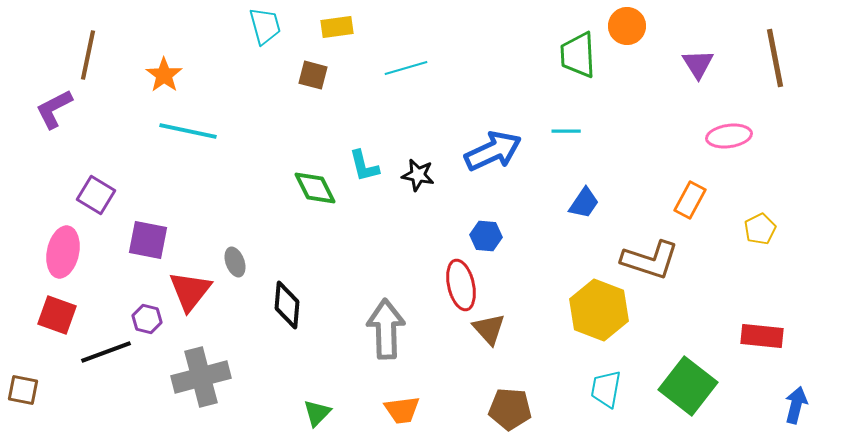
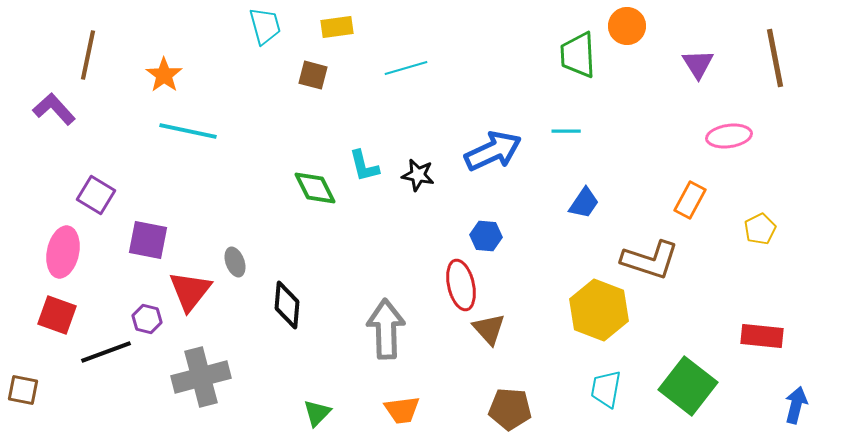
purple L-shape at (54, 109): rotated 75 degrees clockwise
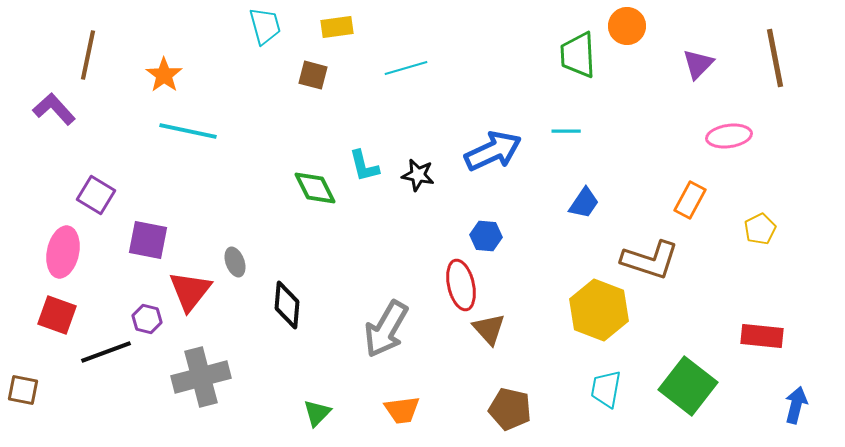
purple triangle at (698, 64): rotated 16 degrees clockwise
gray arrow at (386, 329): rotated 148 degrees counterclockwise
brown pentagon at (510, 409): rotated 9 degrees clockwise
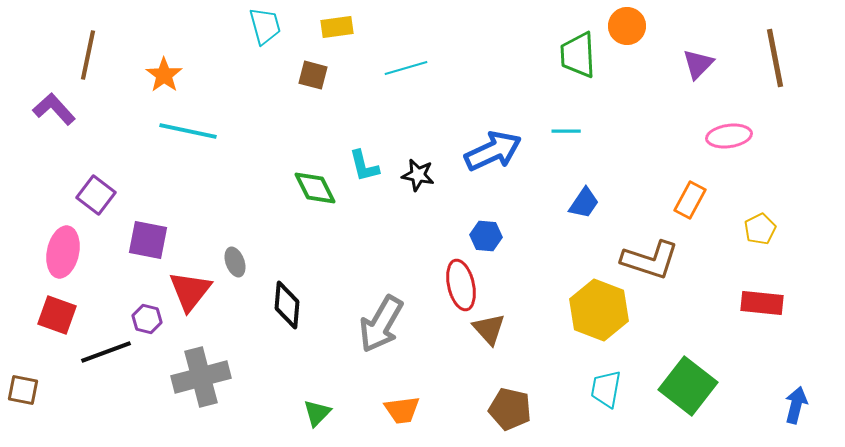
purple square at (96, 195): rotated 6 degrees clockwise
gray arrow at (386, 329): moved 5 px left, 5 px up
red rectangle at (762, 336): moved 33 px up
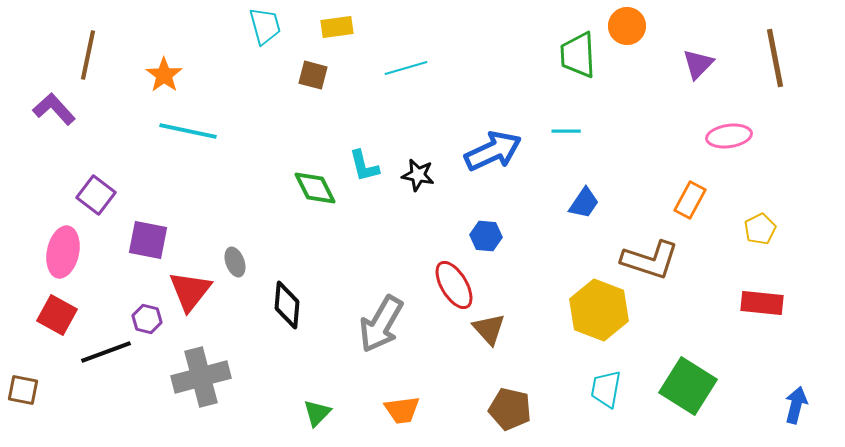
red ellipse at (461, 285): moved 7 px left; rotated 18 degrees counterclockwise
red square at (57, 315): rotated 9 degrees clockwise
green square at (688, 386): rotated 6 degrees counterclockwise
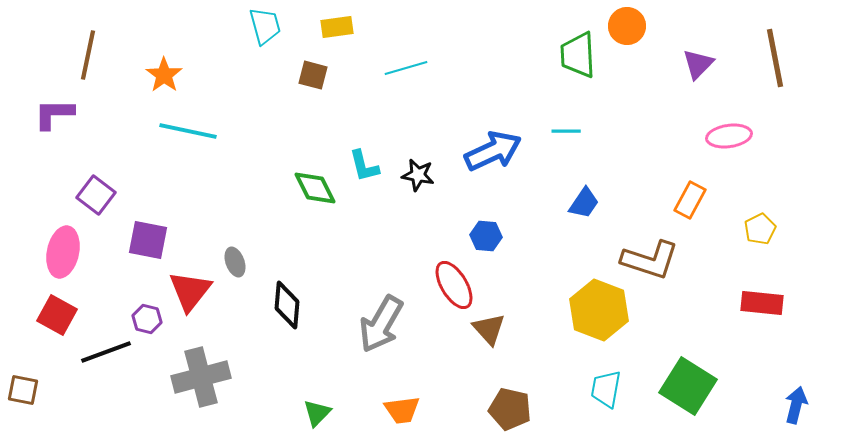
purple L-shape at (54, 109): moved 5 px down; rotated 48 degrees counterclockwise
